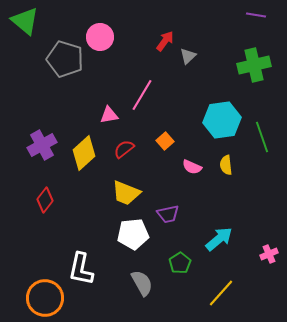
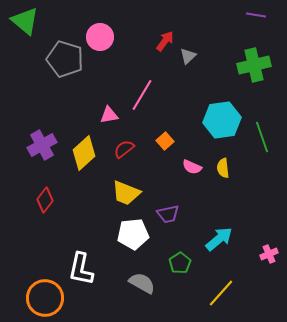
yellow semicircle: moved 3 px left, 3 px down
gray semicircle: rotated 32 degrees counterclockwise
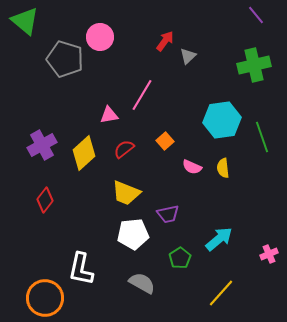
purple line: rotated 42 degrees clockwise
green pentagon: moved 5 px up
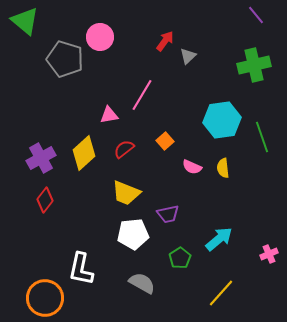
purple cross: moved 1 px left, 13 px down
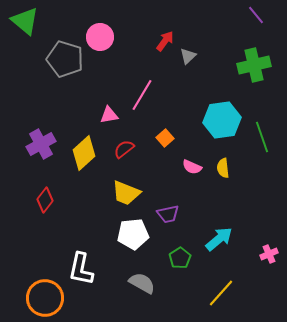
orange square: moved 3 px up
purple cross: moved 14 px up
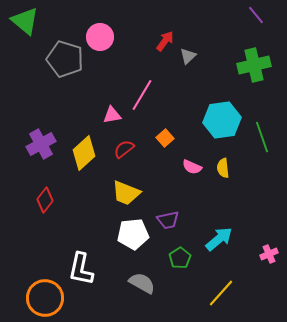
pink triangle: moved 3 px right
purple trapezoid: moved 6 px down
